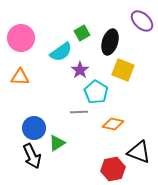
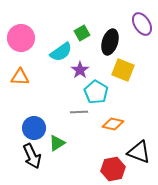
purple ellipse: moved 3 px down; rotated 15 degrees clockwise
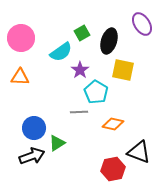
black ellipse: moved 1 px left, 1 px up
yellow square: rotated 10 degrees counterclockwise
black arrow: rotated 85 degrees counterclockwise
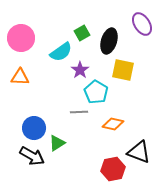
black arrow: rotated 50 degrees clockwise
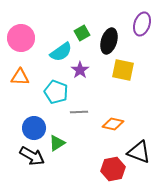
purple ellipse: rotated 50 degrees clockwise
cyan pentagon: moved 40 px left; rotated 10 degrees counterclockwise
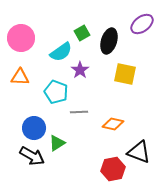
purple ellipse: rotated 35 degrees clockwise
yellow square: moved 2 px right, 4 px down
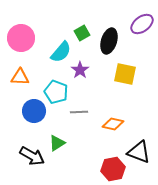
cyan semicircle: rotated 15 degrees counterclockwise
blue circle: moved 17 px up
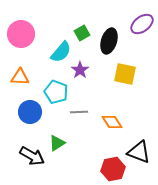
pink circle: moved 4 px up
blue circle: moved 4 px left, 1 px down
orange diamond: moved 1 px left, 2 px up; rotated 45 degrees clockwise
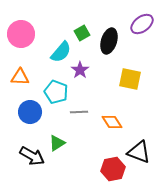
yellow square: moved 5 px right, 5 px down
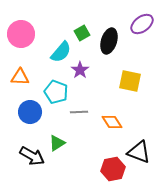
yellow square: moved 2 px down
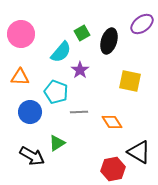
black triangle: rotated 10 degrees clockwise
